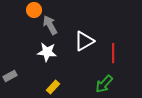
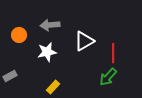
orange circle: moved 15 px left, 25 px down
gray arrow: rotated 66 degrees counterclockwise
white star: rotated 18 degrees counterclockwise
green arrow: moved 4 px right, 7 px up
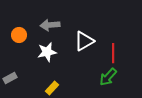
gray rectangle: moved 2 px down
yellow rectangle: moved 1 px left, 1 px down
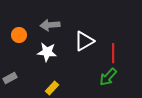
white star: rotated 18 degrees clockwise
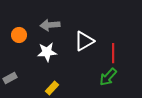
white star: rotated 12 degrees counterclockwise
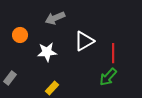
gray arrow: moved 5 px right, 7 px up; rotated 18 degrees counterclockwise
orange circle: moved 1 px right
gray rectangle: rotated 24 degrees counterclockwise
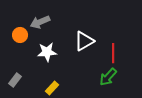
gray arrow: moved 15 px left, 4 px down
gray rectangle: moved 5 px right, 2 px down
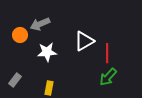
gray arrow: moved 2 px down
red line: moved 6 px left
yellow rectangle: moved 3 px left; rotated 32 degrees counterclockwise
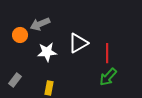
white triangle: moved 6 px left, 2 px down
